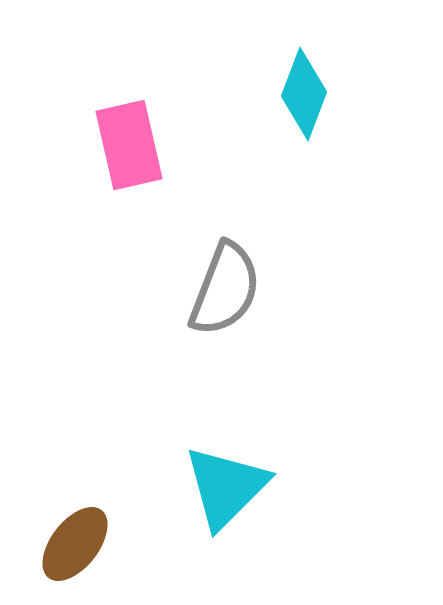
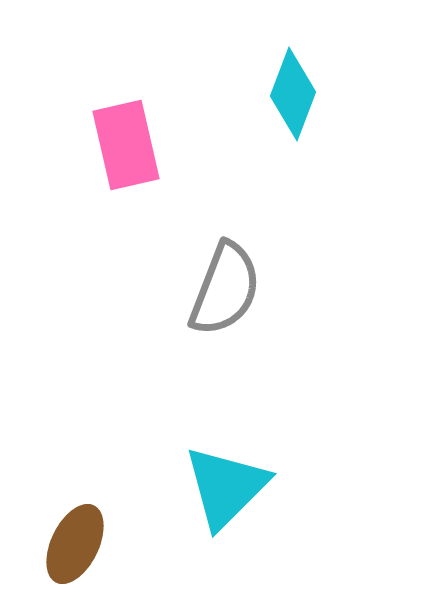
cyan diamond: moved 11 px left
pink rectangle: moved 3 px left
brown ellipse: rotated 12 degrees counterclockwise
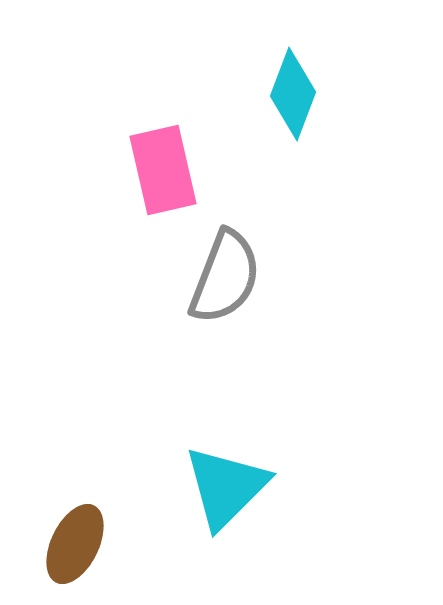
pink rectangle: moved 37 px right, 25 px down
gray semicircle: moved 12 px up
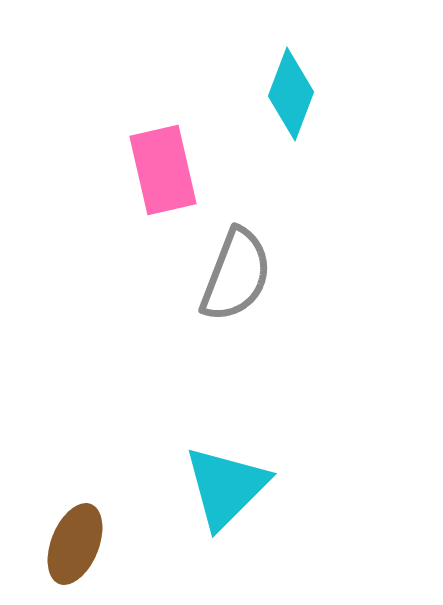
cyan diamond: moved 2 px left
gray semicircle: moved 11 px right, 2 px up
brown ellipse: rotated 4 degrees counterclockwise
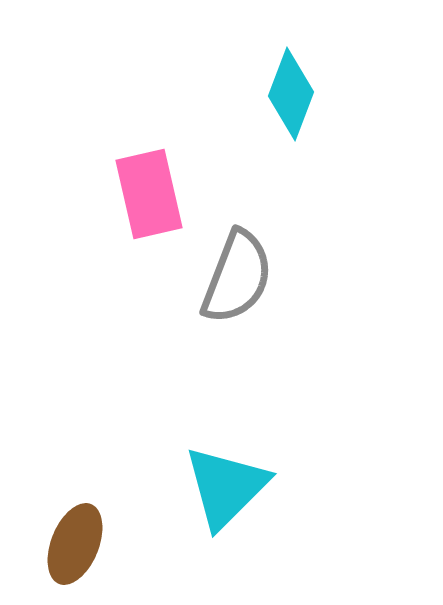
pink rectangle: moved 14 px left, 24 px down
gray semicircle: moved 1 px right, 2 px down
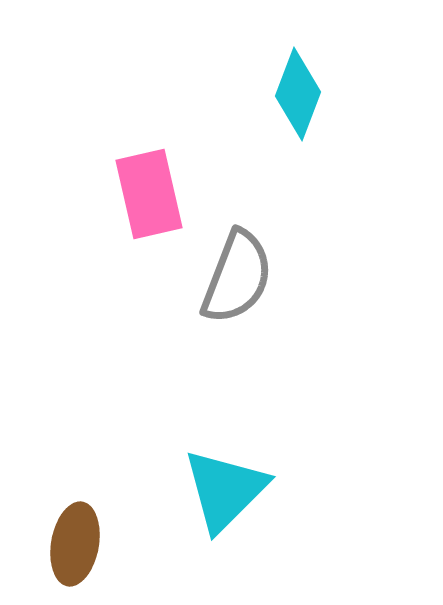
cyan diamond: moved 7 px right
cyan triangle: moved 1 px left, 3 px down
brown ellipse: rotated 12 degrees counterclockwise
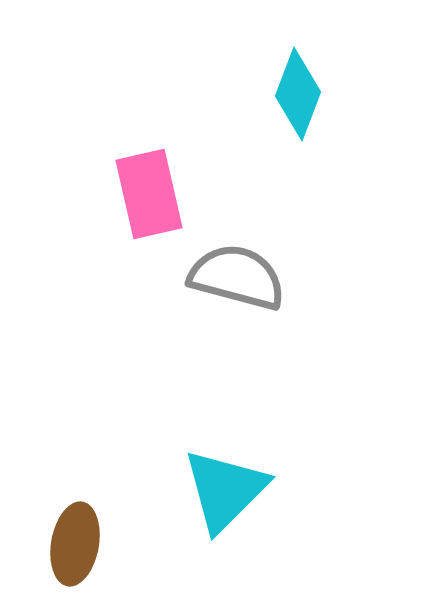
gray semicircle: rotated 96 degrees counterclockwise
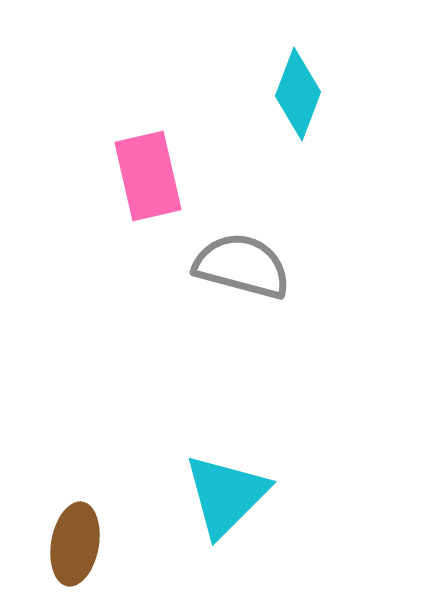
pink rectangle: moved 1 px left, 18 px up
gray semicircle: moved 5 px right, 11 px up
cyan triangle: moved 1 px right, 5 px down
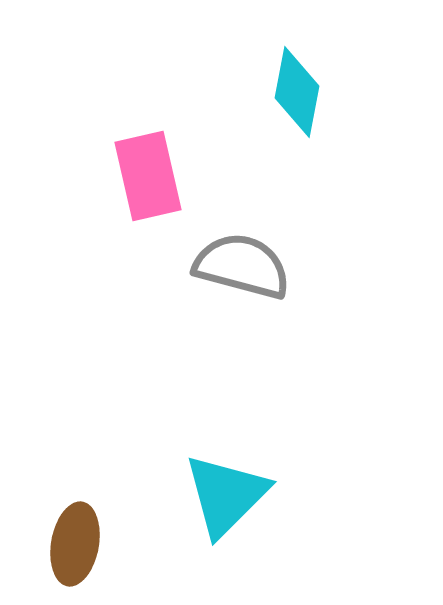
cyan diamond: moved 1 px left, 2 px up; rotated 10 degrees counterclockwise
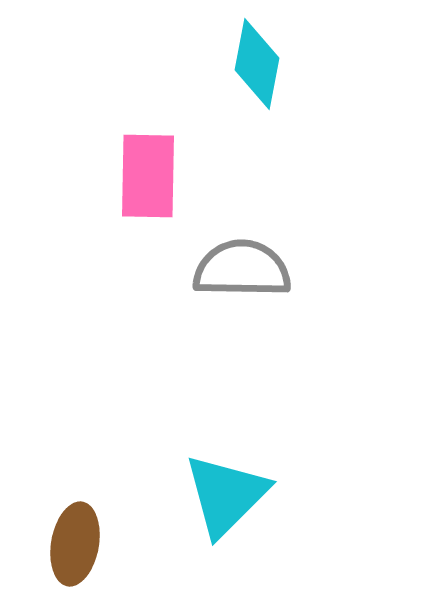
cyan diamond: moved 40 px left, 28 px up
pink rectangle: rotated 14 degrees clockwise
gray semicircle: moved 3 px down; rotated 14 degrees counterclockwise
